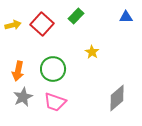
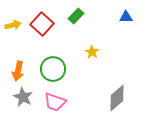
gray star: rotated 18 degrees counterclockwise
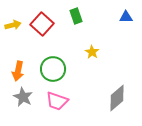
green rectangle: rotated 63 degrees counterclockwise
pink trapezoid: moved 2 px right, 1 px up
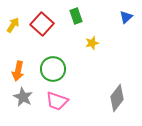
blue triangle: rotated 40 degrees counterclockwise
yellow arrow: rotated 42 degrees counterclockwise
yellow star: moved 9 px up; rotated 24 degrees clockwise
gray diamond: rotated 12 degrees counterclockwise
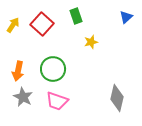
yellow star: moved 1 px left, 1 px up
gray diamond: rotated 24 degrees counterclockwise
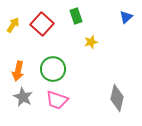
pink trapezoid: moved 1 px up
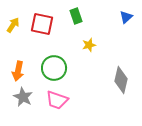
red square: rotated 30 degrees counterclockwise
yellow star: moved 2 px left, 3 px down
green circle: moved 1 px right, 1 px up
gray diamond: moved 4 px right, 18 px up
